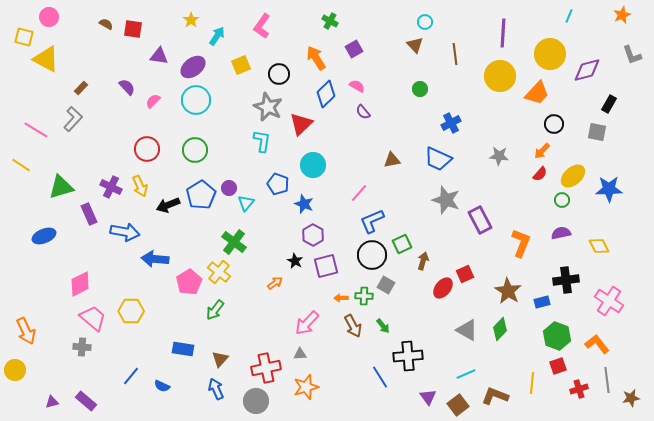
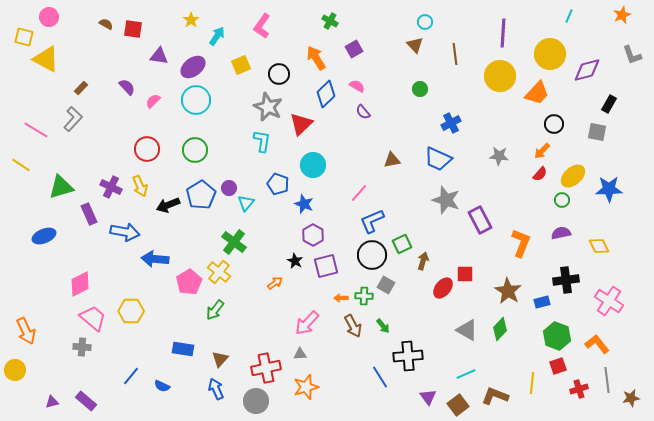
red square at (465, 274): rotated 24 degrees clockwise
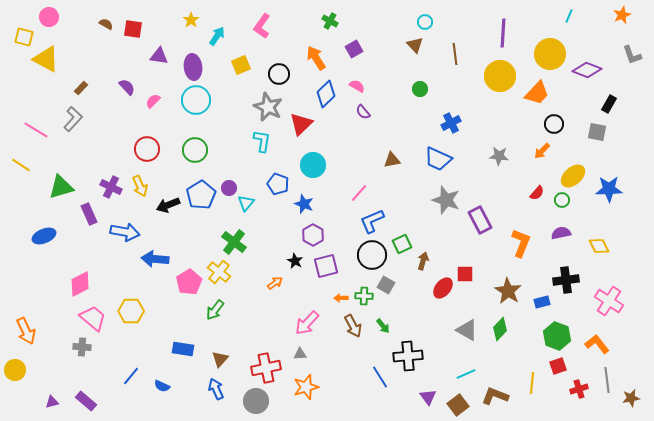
purple ellipse at (193, 67): rotated 60 degrees counterclockwise
purple diamond at (587, 70): rotated 36 degrees clockwise
red semicircle at (540, 174): moved 3 px left, 19 px down
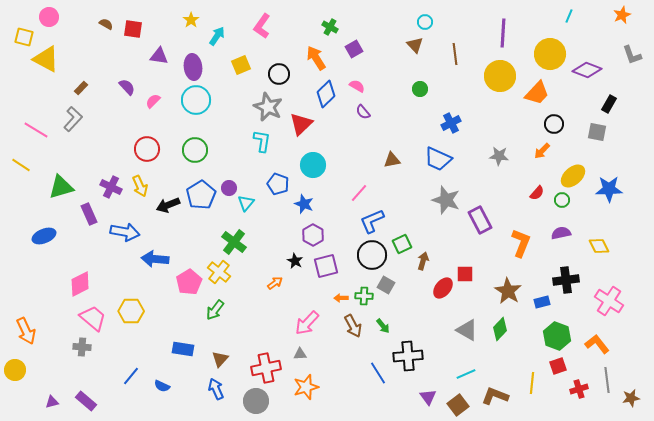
green cross at (330, 21): moved 6 px down
blue line at (380, 377): moved 2 px left, 4 px up
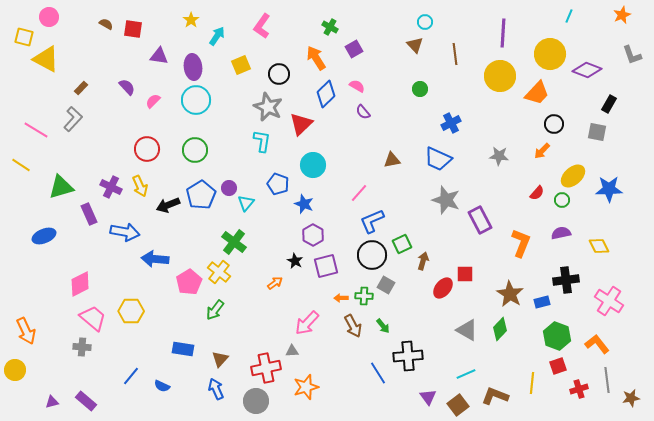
brown star at (508, 291): moved 2 px right, 3 px down
gray triangle at (300, 354): moved 8 px left, 3 px up
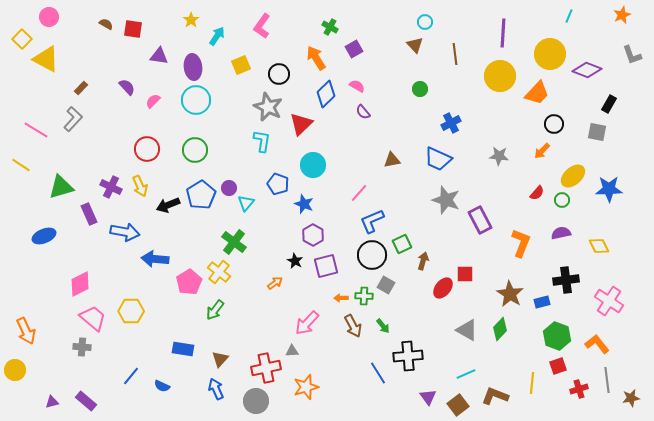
yellow square at (24, 37): moved 2 px left, 2 px down; rotated 30 degrees clockwise
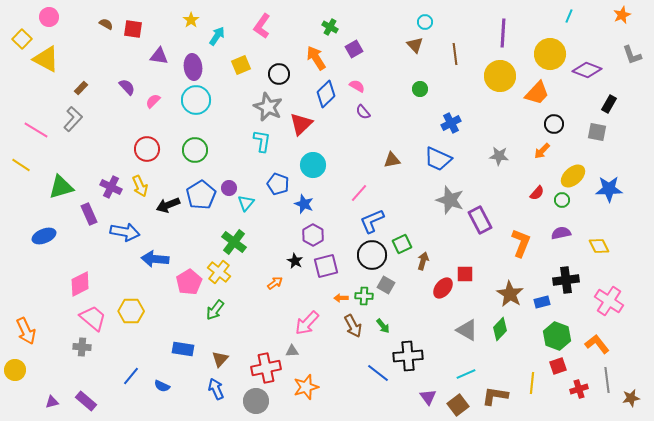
gray star at (446, 200): moved 4 px right
blue line at (378, 373): rotated 20 degrees counterclockwise
brown L-shape at (495, 396): rotated 12 degrees counterclockwise
